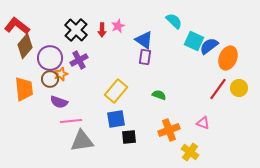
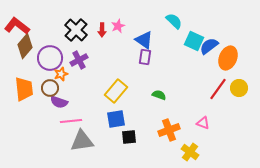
brown circle: moved 9 px down
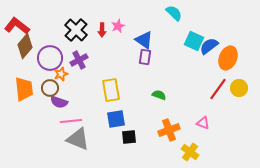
cyan semicircle: moved 8 px up
yellow rectangle: moved 5 px left, 1 px up; rotated 50 degrees counterclockwise
gray triangle: moved 4 px left, 2 px up; rotated 30 degrees clockwise
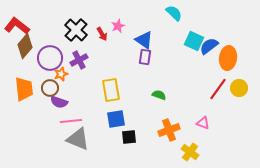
red arrow: moved 4 px down; rotated 32 degrees counterclockwise
orange ellipse: rotated 15 degrees counterclockwise
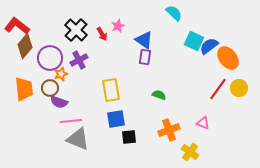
orange ellipse: rotated 45 degrees counterclockwise
